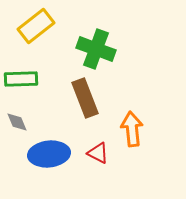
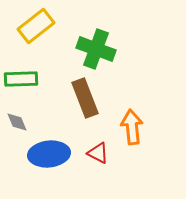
orange arrow: moved 2 px up
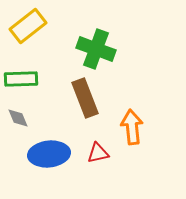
yellow rectangle: moved 8 px left
gray diamond: moved 1 px right, 4 px up
red triangle: rotated 40 degrees counterclockwise
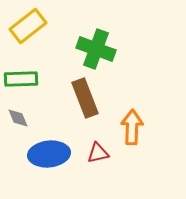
orange arrow: rotated 8 degrees clockwise
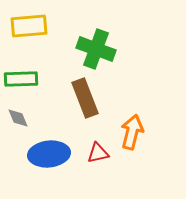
yellow rectangle: moved 1 px right; rotated 33 degrees clockwise
orange arrow: moved 5 px down; rotated 12 degrees clockwise
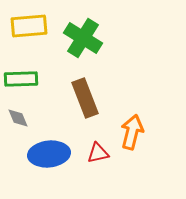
green cross: moved 13 px left, 11 px up; rotated 12 degrees clockwise
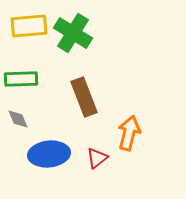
green cross: moved 10 px left, 5 px up
brown rectangle: moved 1 px left, 1 px up
gray diamond: moved 1 px down
orange arrow: moved 3 px left, 1 px down
red triangle: moved 1 px left, 5 px down; rotated 25 degrees counterclockwise
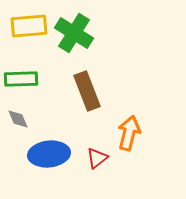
green cross: moved 1 px right
brown rectangle: moved 3 px right, 6 px up
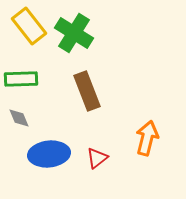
yellow rectangle: rotated 57 degrees clockwise
gray diamond: moved 1 px right, 1 px up
orange arrow: moved 18 px right, 5 px down
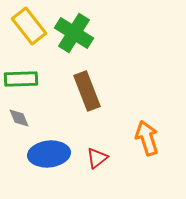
orange arrow: rotated 32 degrees counterclockwise
